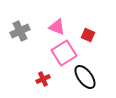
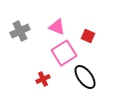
red square: moved 1 px down
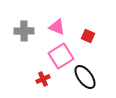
gray cross: moved 4 px right; rotated 24 degrees clockwise
pink square: moved 3 px left, 3 px down
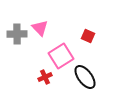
pink triangle: moved 17 px left, 1 px down; rotated 24 degrees clockwise
gray cross: moved 7 px left, 3 px down
red cross: moved 2 px right, 2 px up
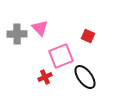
pink square: rotated 10 degrees clockwise
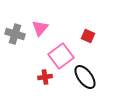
pink triangle: rotated 24 degrees clockwise
gray cross: moved 2 px left; rotated 18 degrees clockwise
pink square: rotated 15 degrees counterclockwise
red cross: rotated 16 degrees clockwise
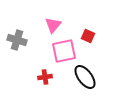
pink triangle: moved 13 px right, 3 px up
gray cross: moved 2 px right, 6 px down
pink square: moved 3 px right, 5 px up; rotated 25 degrees clockwise
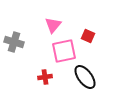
gray cross: moved 3 px left, 2 px down
